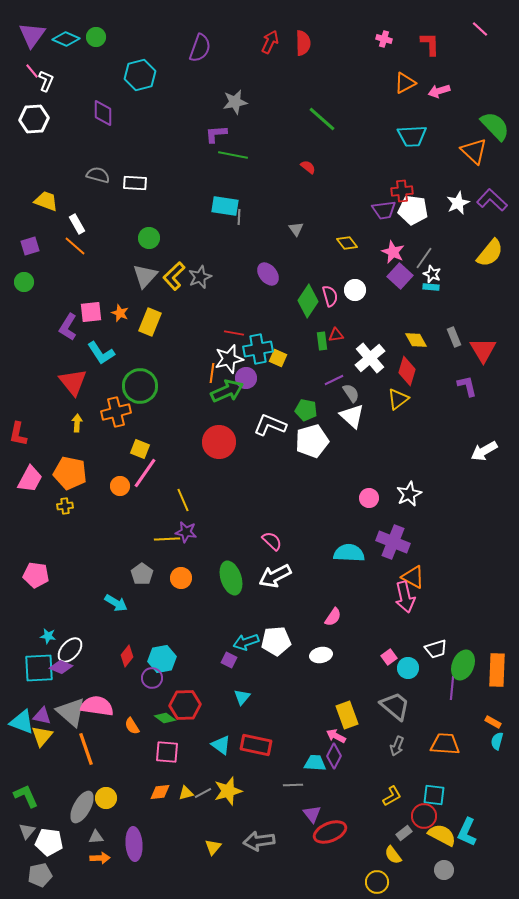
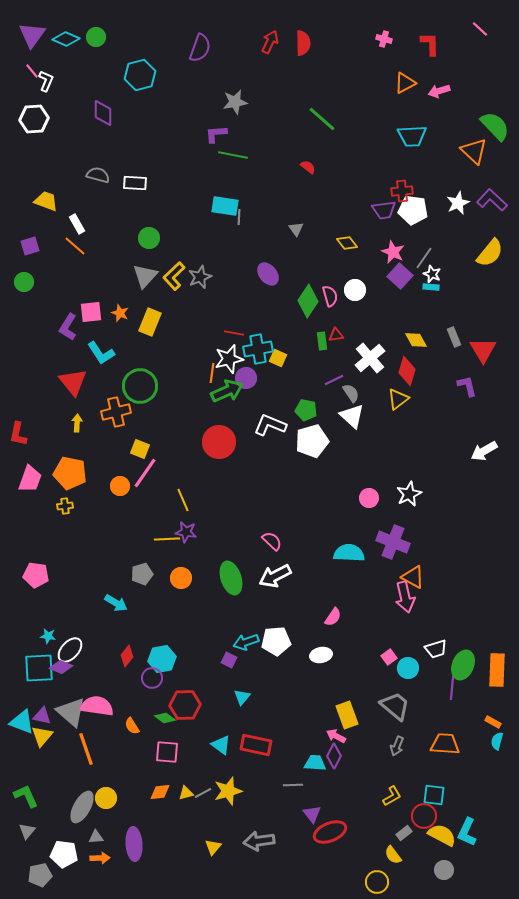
pink trapezoid at (30, 479): rotated 8 degrees counterclockwise
gray pentagon at (142, 574): rotated 20 degrees clockwise
white pentagon at (49, 842): moved 15 px right, 12 px down
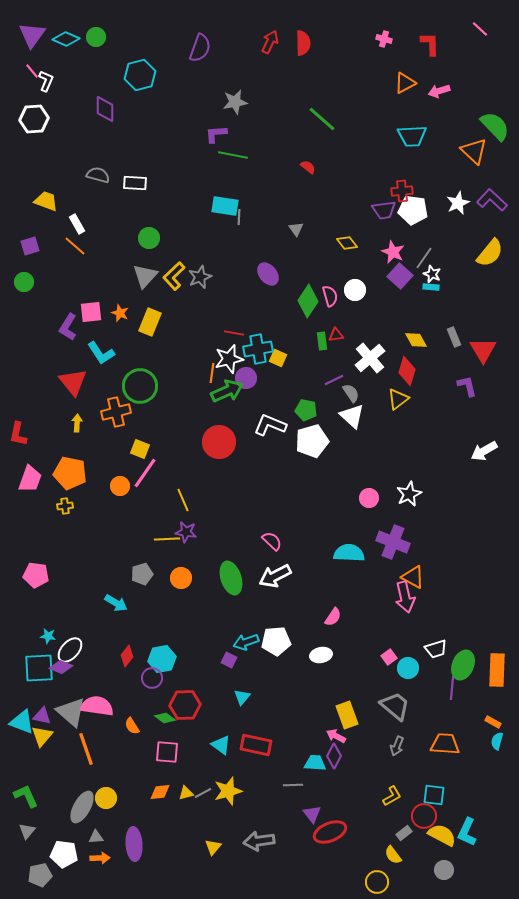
purple diamond at (103, 113): moved 2 px right, 4 px up
